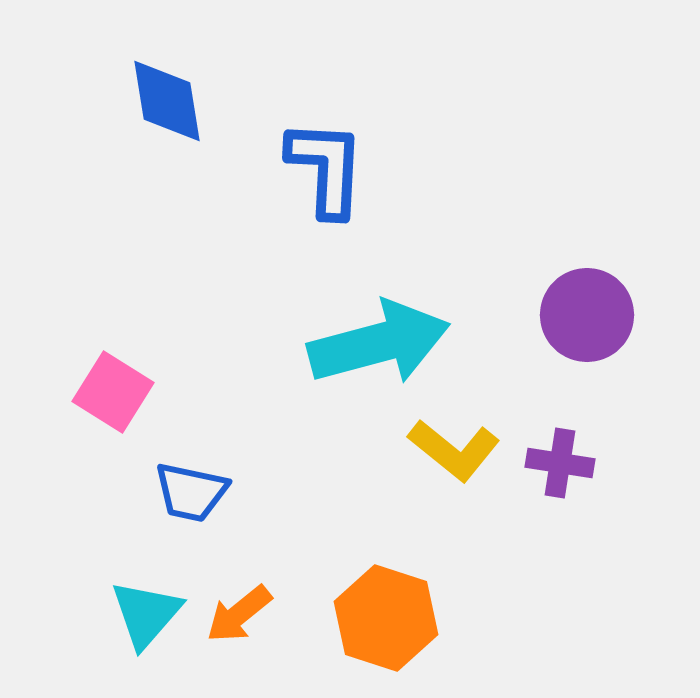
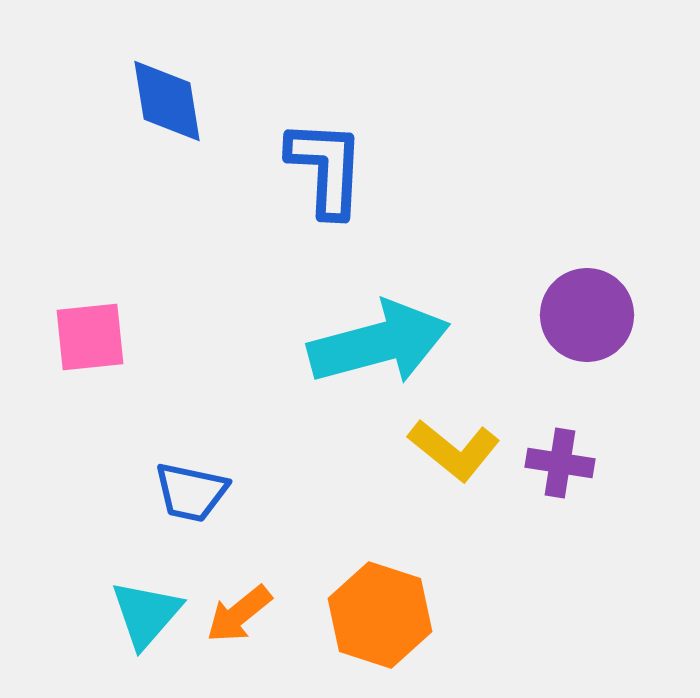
pink square: moved 23 px left, 55 px up; rotated 38 degrees counterclockwise
orange hexagon: moved 6 px left, 3 px up
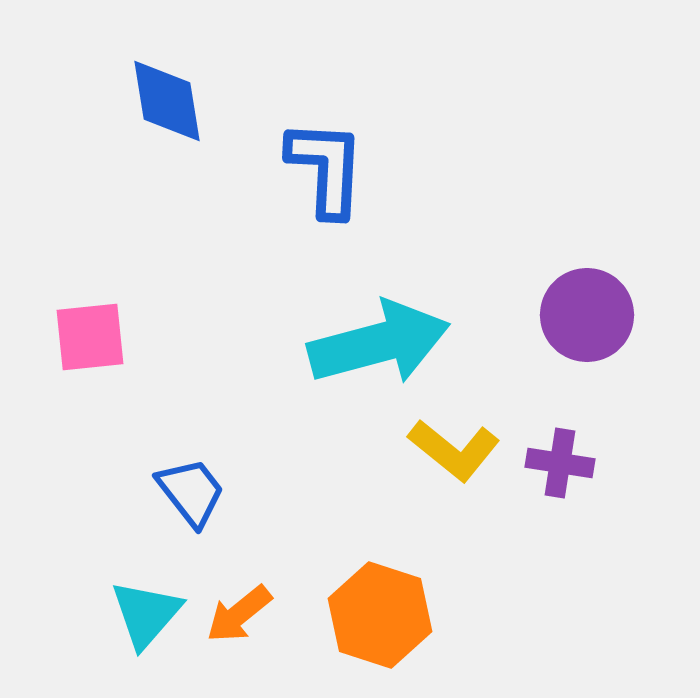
blue trapezoid: rotated 140 degrees counterclockwise
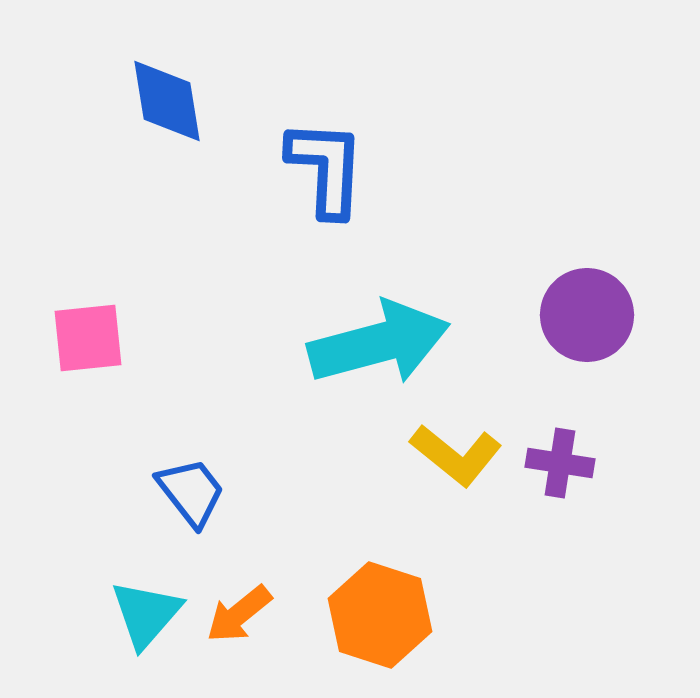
pink square: moved 2 px left, 1 px down
yellow L-shape: moved 2 px right, 5 px down
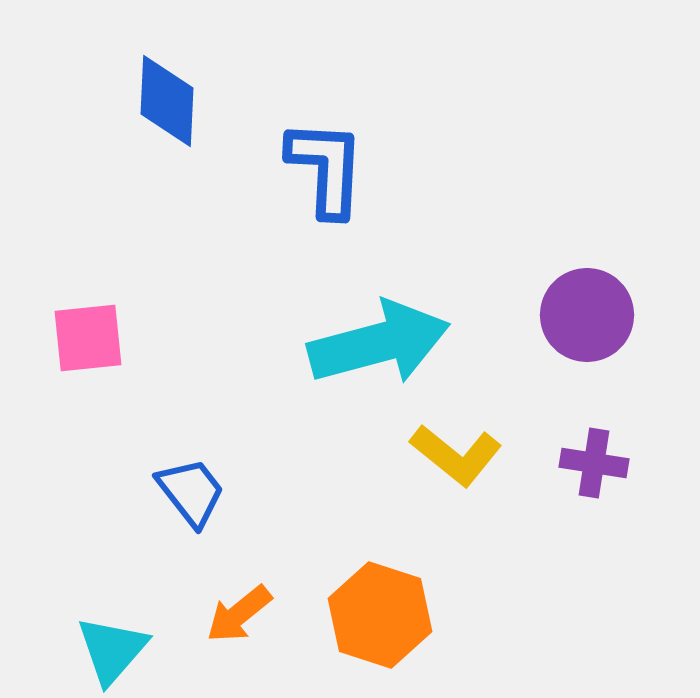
blue diamond: rotated 12 degrees clockwise
purple cross: moved 34 px right
cyan triangle: moved 34 px left, 36 px down
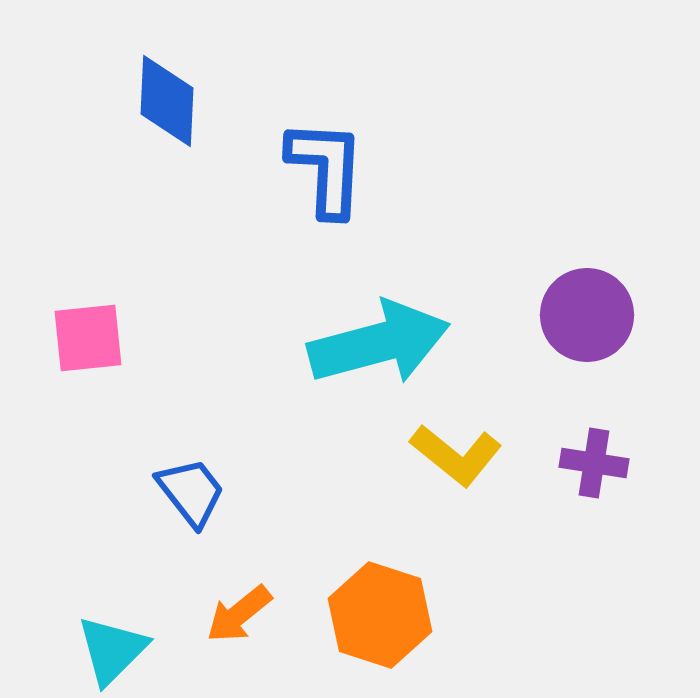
cyan triangle: rotated 4 degrees clockwise
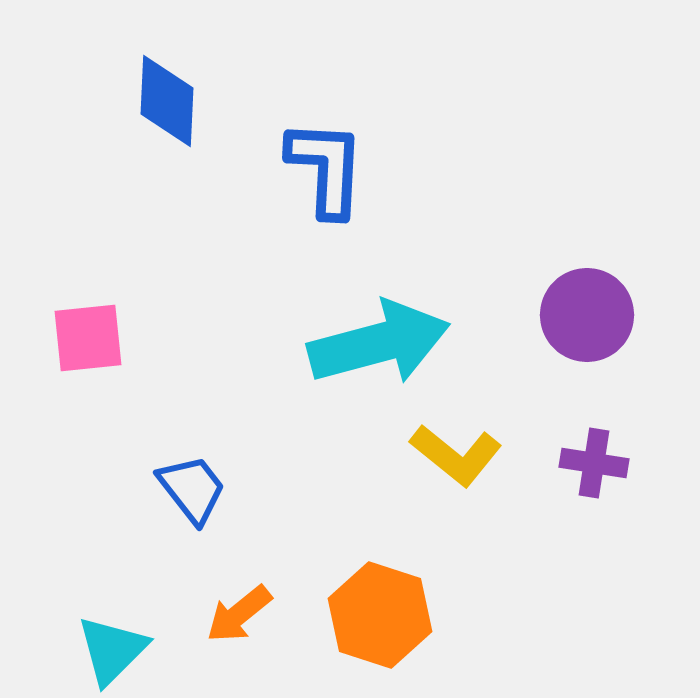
blue trapezoid: moved 1 px right, 3 px up
